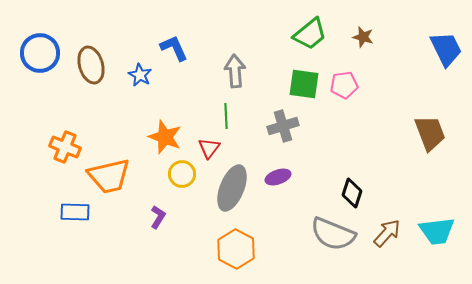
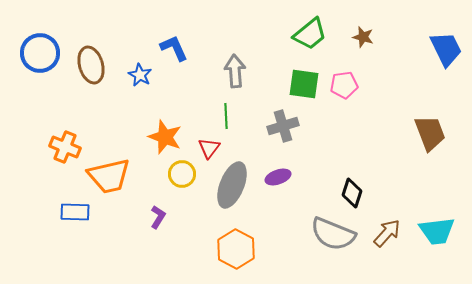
gray ellipse: moved 3 px up
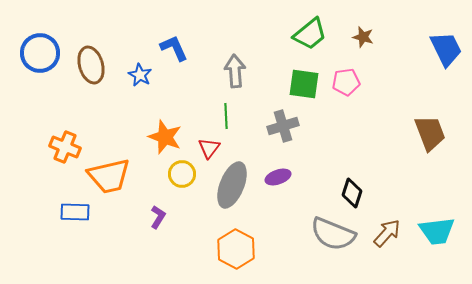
pink pentagon: moved 2 px right, 3 px up
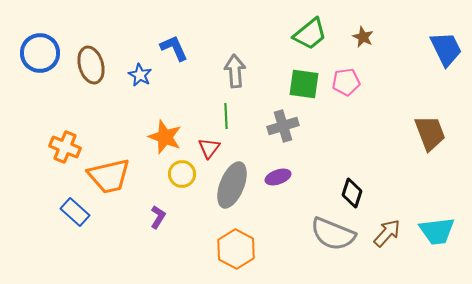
brown star: rotated 10 degrees clockwise
blue rectangle: rotated 40 degrees clockwise
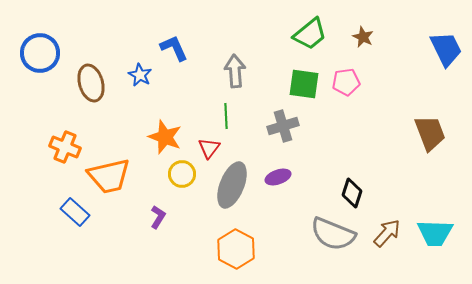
brown ellipse: moved 18 px down
cyan trapezoid: moved 2 px left, 2 px down; rotated 9 degrees clockwise
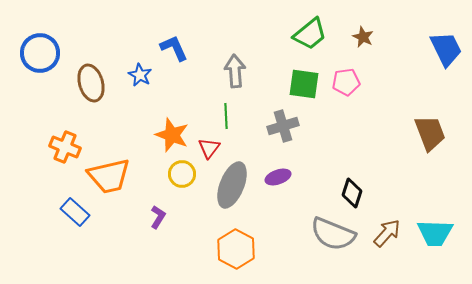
orange star: moved 7 px right, 2 px up
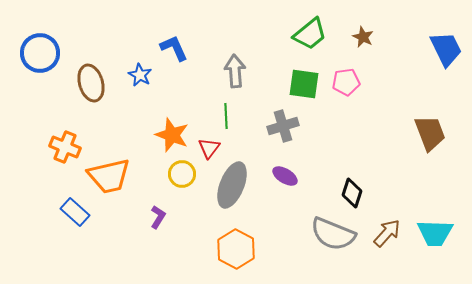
purple ellipse: moved 7 px right, 1 px up; rotated 50 degrees clockwise
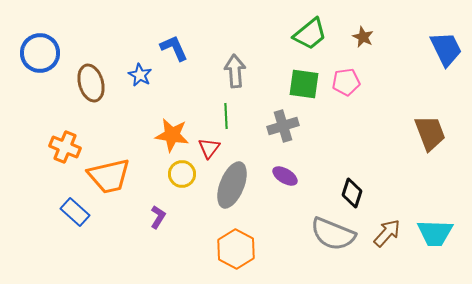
orange star: rotated 12 degrees counterclockwise
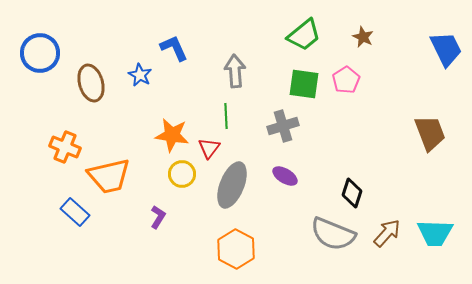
green trapezoid: moved 6 px left, 1 px down
pink pentagon: moved 2 px up; rotated 24 degrees counterclockwise
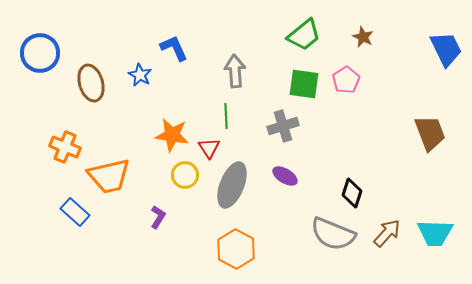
red triangle: rotated 10 degrees counterclockwise
yellow circle: moved 3 px right, 1 px down
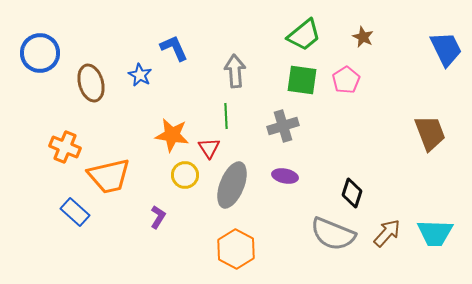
green square: moved 2 px left, 4 px up
purple ellipse: rotated 20 degrees counterclockwise
